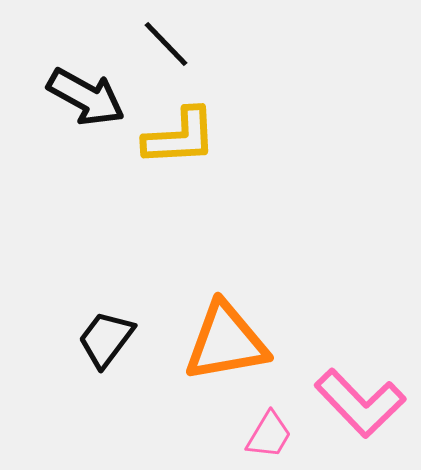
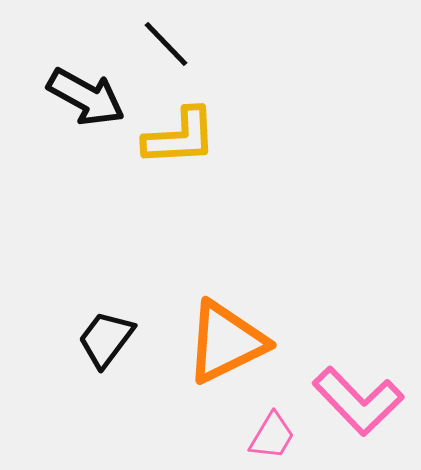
orange triangle: rotated 16 degrees counterclockwise
pink L-shape: moved 2 px left, 2 px up
pink trapezoid: moved 3 px right, 1 px down
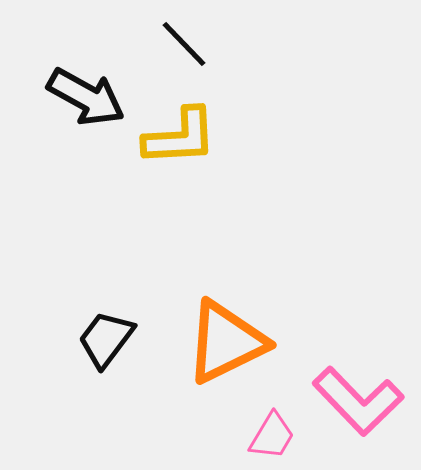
black line: moved 18 px right
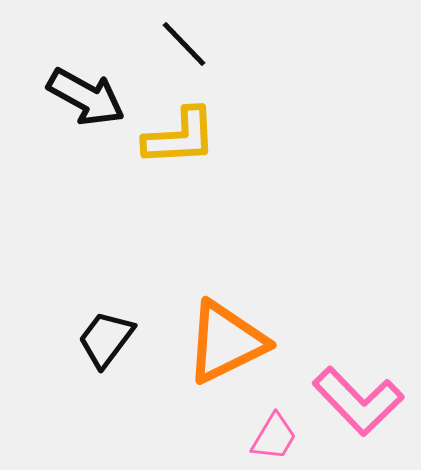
pink trapezoid: moved 2 px right, 1 px down
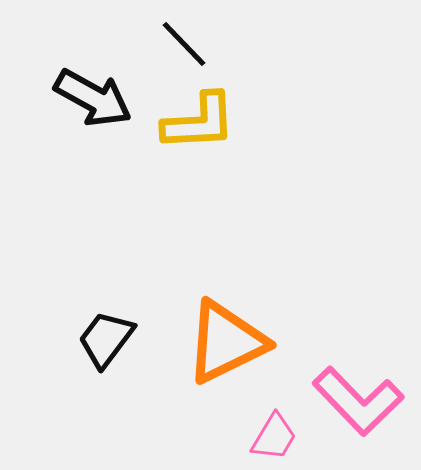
black arrow: moved 7 px right, 1 px down
yellow L-shape: moved 19 px right, 15 px up
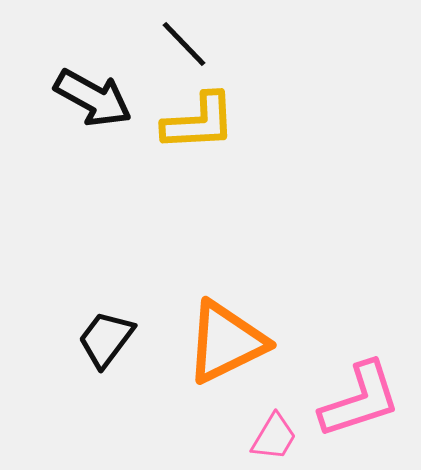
pink L-shape: moved 2 px right, 1 px up; rotated 64 degrees counterclockwise
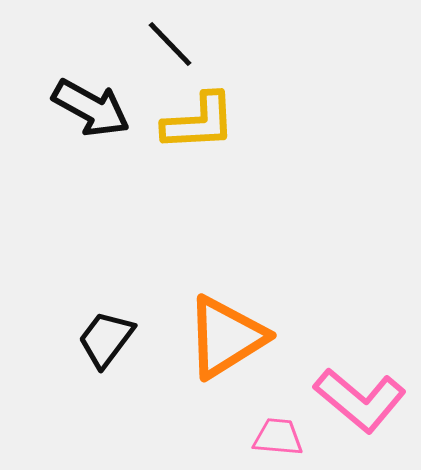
black line: moved 14 px left
black arrow: moved 2 px left, 10 px down
orange triangle: moved 5 px up; rotated 6 degrees counterclockwise
pink L-shape: rotated 58 degrees clockwise
pink trapezoid: moved 4 px right; rotated 116 degrees counterclockwise
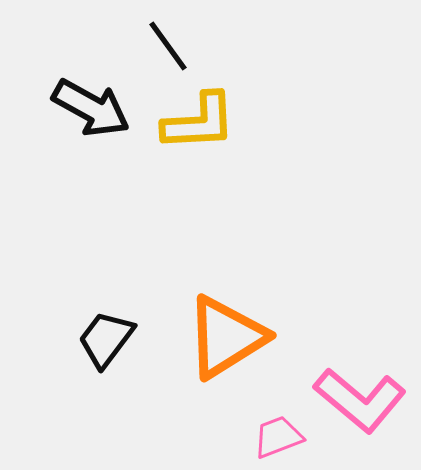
black line: moved 2 px left, 2 px down; rotated 8 degrees clockwise
pink trapezoid: rotated 26 degrees counterclockwise
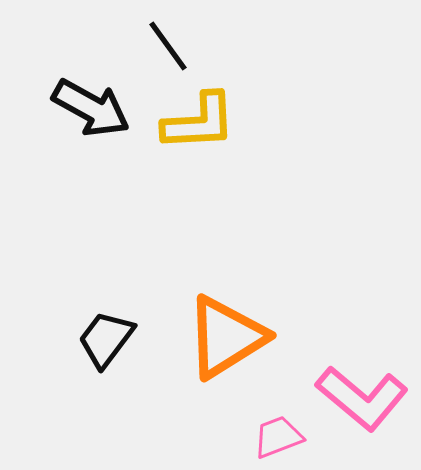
pink L-shape: moved 2 px right, 2 px up
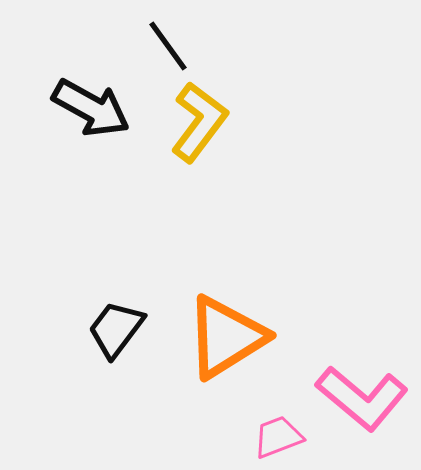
yellow L-shape: rotated 50 degrees counterclockwise
black trapezoid: moved 10 px right, 10 px up
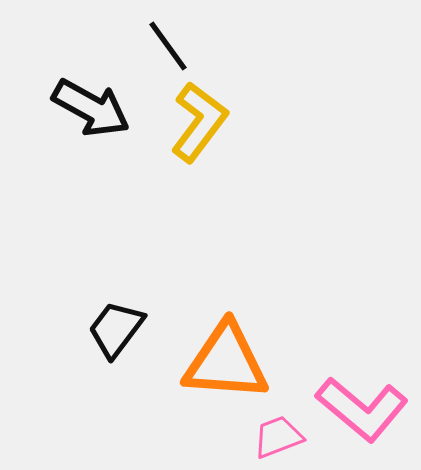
orange triangle: moved 25 px down; rotated 36 degrees clockwise
pink L-shape: moved 11 px down
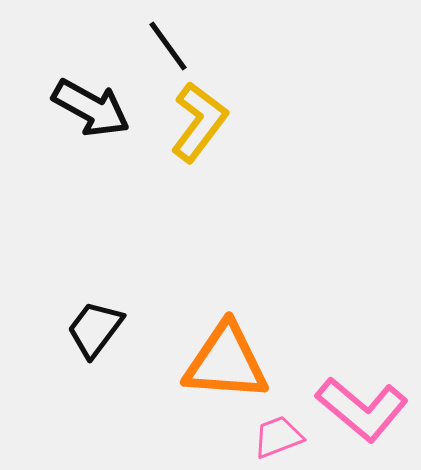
black trapezoid: moved 21 px left
